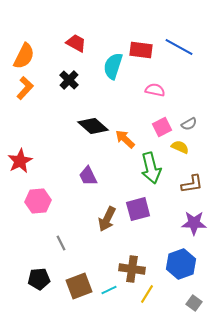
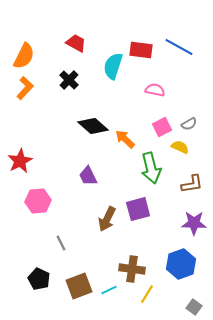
black pentagon: rotated 30 degrees clockwise
gray square: moved 4 px down
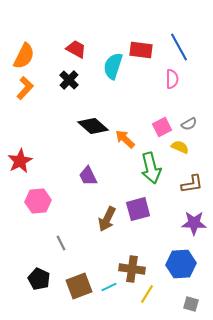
red trapezoid: moved 6 px down
blue line: rotated 32 degrees clockwise
pink semicircle: moved 17 px right, 11 px up; rotated 78 degrees clockwise
blue hexagon: rotated 16 degrees clockwise
cyan line: moved 3 px up
gray square: moved 3 px left, 3 px up; rotated 21 degrees counterclockwise
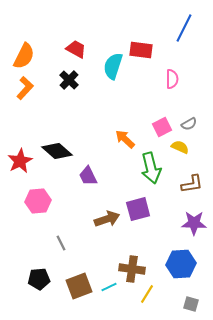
blue line: moved 5 px right, 19 px up; rotated 56 degrees clockwise
black diamond: moved 36 px left, 25 px down
brown arrow: rotated 135 degrees counterclockwise
black pentagon: rotated 30 degrees counterclockwise
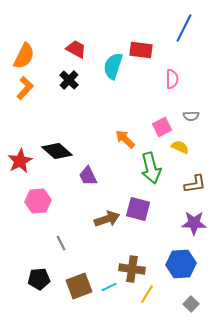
gray semicircle: moved 2 px right, 8 px up; rotated 28 degrees clockwise
brown L-shape: moved 3 px right
purple square: rotated 30 degrees clockwise
gray square: rotated 28 degrees clockwise
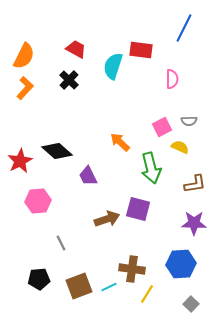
gray semicircle: moved 2 px left, 5 px down
orange arrow: moved 5 px left, 3 px down
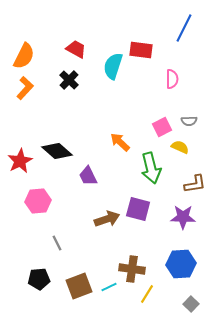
purple star: moved 11 px left, 6 px up
gray line: moved 4 px left
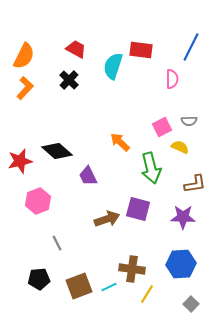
blue line: moved 7 px right, 19 px down
red star: rotated 15 degrees clockwise
pink hexagon: rotated 15 degrees counterclockwise
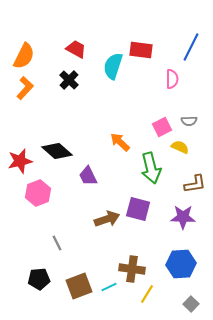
pink hexagon: moved 8 px up
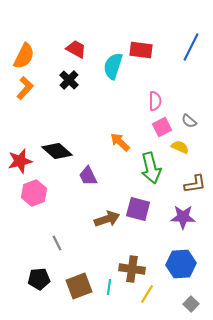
pink semicircle: moved 17 px left, 22 px down
gray semicircle: rotated 42 degrees clockwise
pink hexagon: moved 4 px left
cyan line: rotated 56 degrees counterclockwise
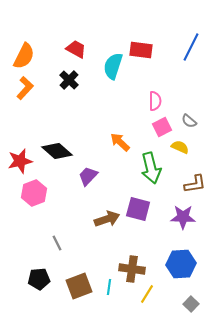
purple trapezoid: rotated 70 degrees clockwise
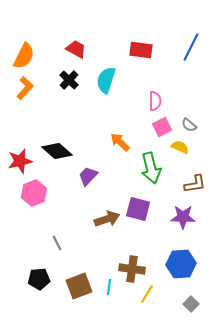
cyan semicircle: moved 7 px left, 14 px down
gray semicircle: moved 4 px down
